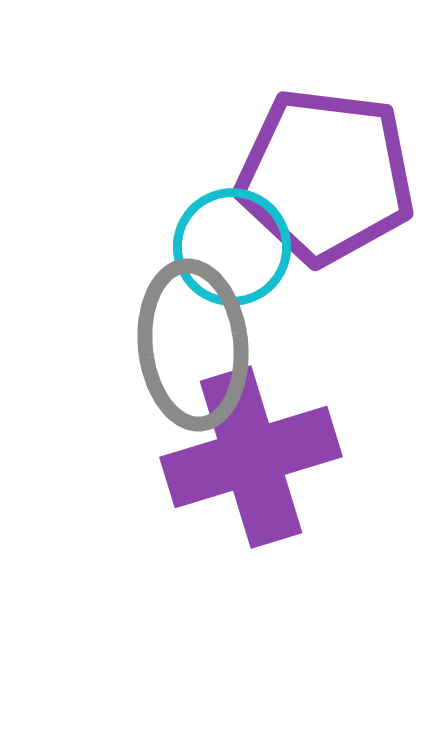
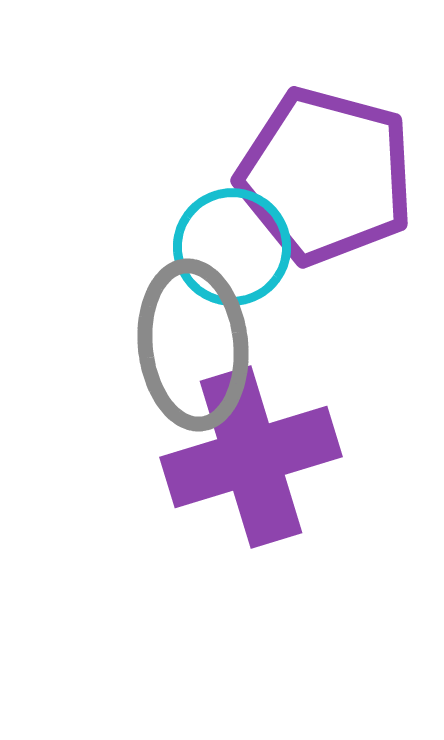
purple pentagon: rotated 8 degrees clockwise
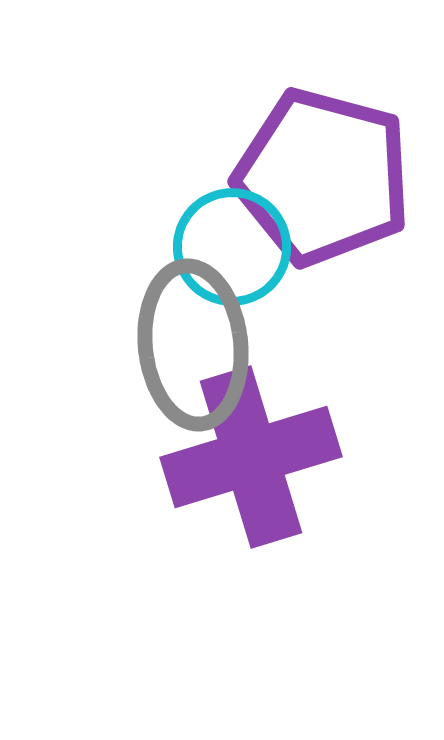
purple pentagon: moved 3 px left, 1 px down
